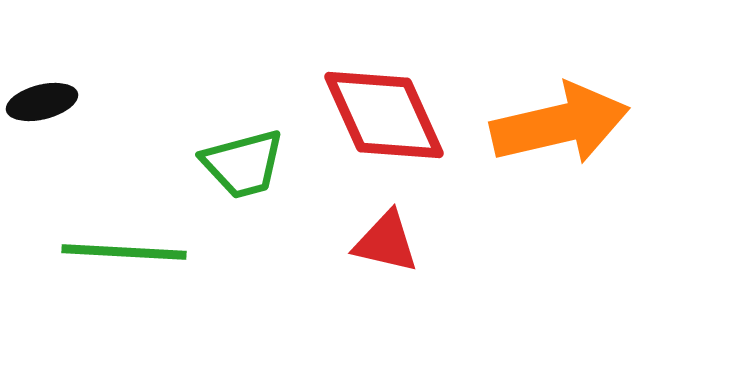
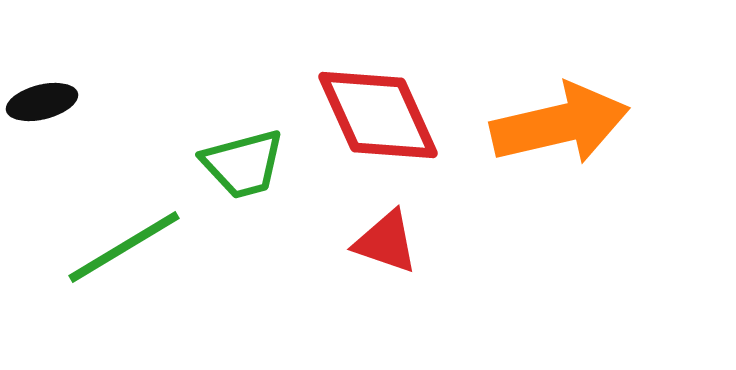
red diamond: moved 6 px left
red triangle: rotated 6 degrees clockwise
green line: moved 5 px up; rotated 34 degrees counterclockwise
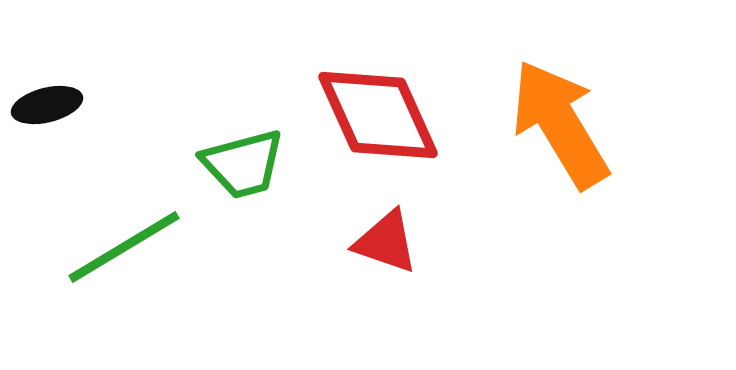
black ellipse: moved 5 px right, 3 px down
orange arrow: rotated 108 degrees counterclockwise
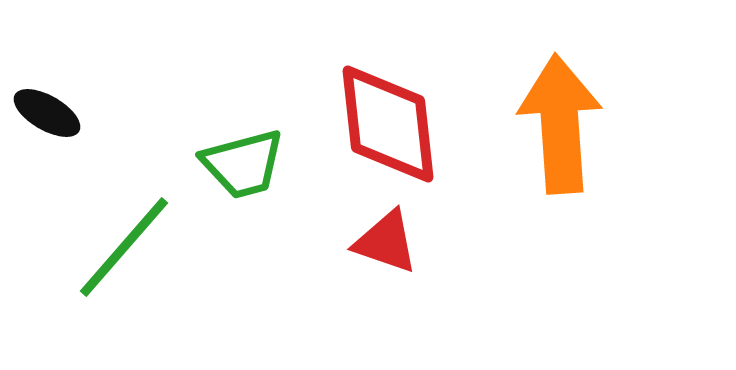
black ellipse: moved 8 px down; rotated 44 degrees clockwise
red diamond: moved 10 px right, 9 px down; rotated 18 degrees clockwise
orange arrow: rotated 27 degrees clockwise
green line: rotated 18 degrees counterclockwise
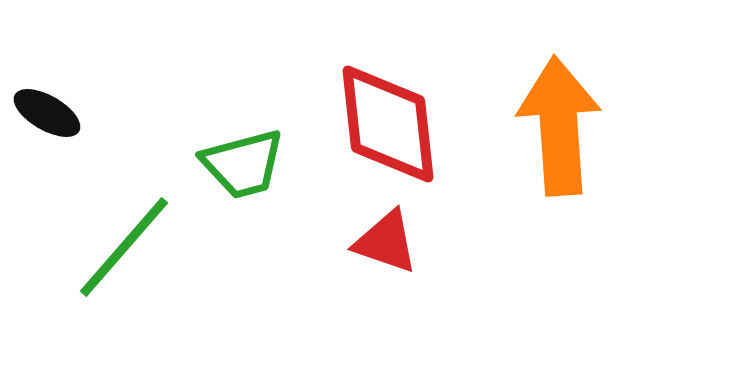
orange arrow: moved 1 px left, 2 px down
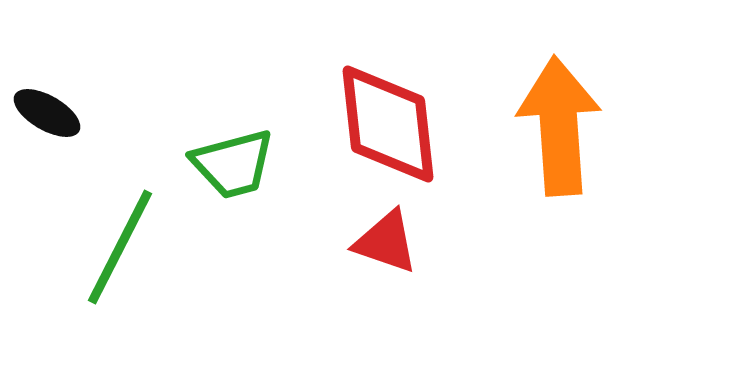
green trapezoid: moved 10 px left
green line: moved 4 px left; rotated 14 degrees counterclockwise
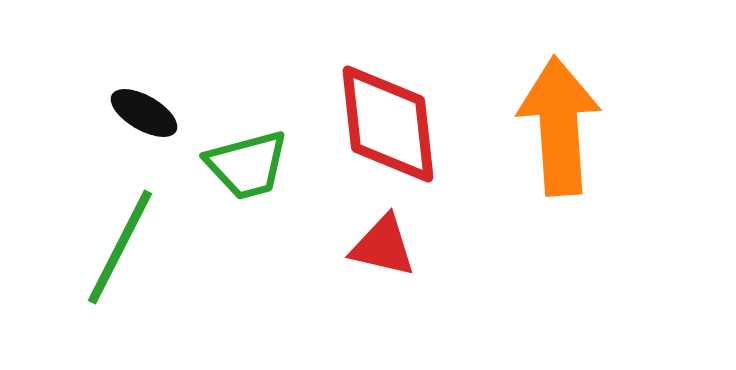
black ellipse: moved 97 px right
green trapezoid: moved 14 px right, 1 px down
red triangle: moved 3 px left, 4 px down; rotated 6 degrees counterclockwise
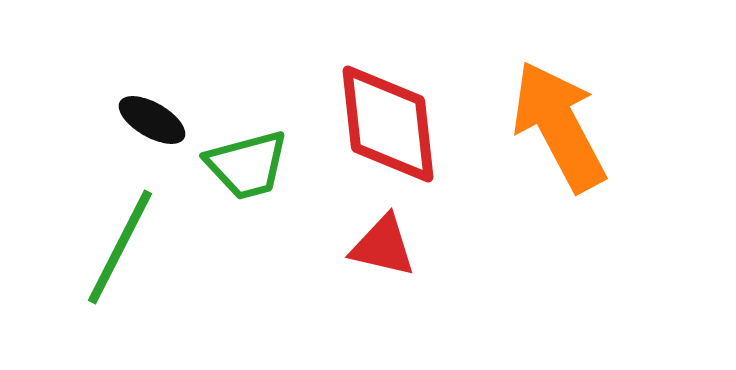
black ellipse: moved 8 px right, 7 px down
orange arrow: rotated 24 degrees counterclockwise
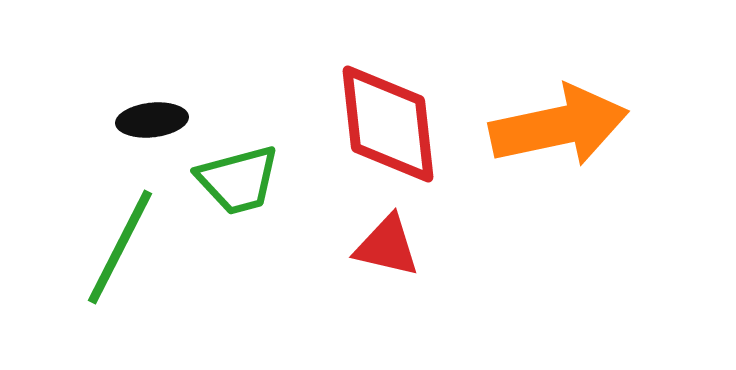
black ellipse: rotated 36 degrees counterclockwise
orange arrow: rotated 106 degrees clockwise
green trapezoid: moved 9 px left, 15 px down
red triangle: moved 4 px right
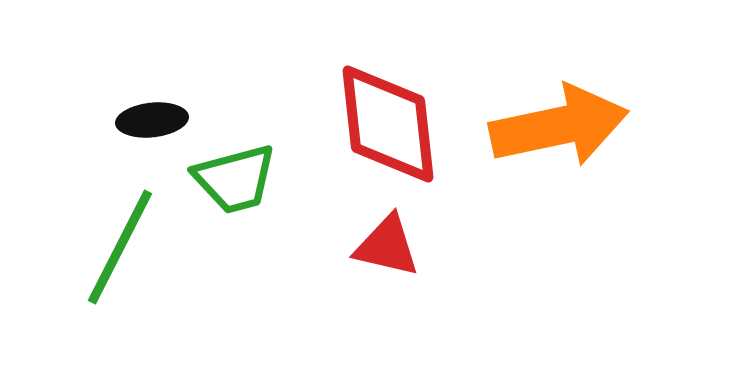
green trapezoid: moved 3 px left, 1 px up
